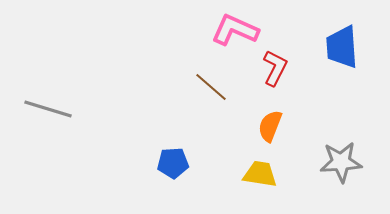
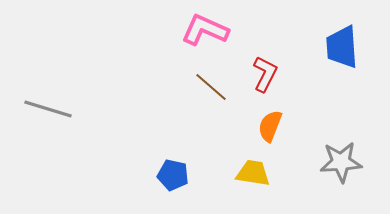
pink L-shape: moved 30 px left
red L-shape: moved 10 px left, 6 px down
blue pentagon: moved 12 px down; rotated 16 degrees clockwise
yellow trapezoid: moved 7 px left, 1 px up
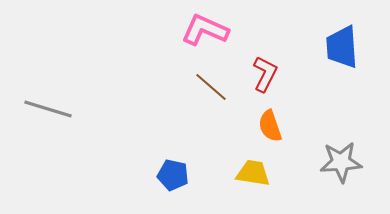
orange semicircle: rotated 40 degrees counterclockwise
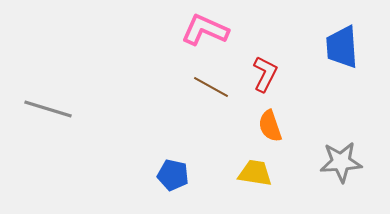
brown line: rotated 12 degrees counterclockwise
yellow trapezoid: moved 2 px right
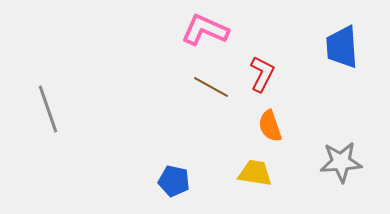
red L-shape: moved 3 px left
gray line: rotated 54 degrees clockwise
blue pentagon: moved 1 px right, 6 px down
